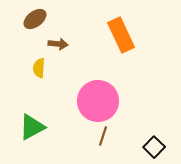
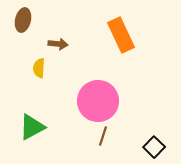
brown ellipse: moved 12 px left, 1 px down; rotated 40 degrees counterclockwise
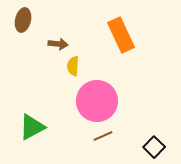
yellow semicircle: moved 34 px right, 2 px up
pink circle: moved 1 px left
brown line: rotated 48 degrees clockwise
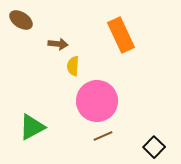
brown ellipse: moved 2 px left; rotated 70 degrees counterclockwise
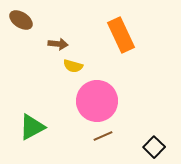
yellow semicircle: rotated 78 degrees counterclockwise
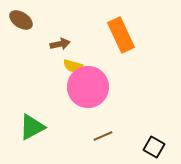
brown arrow: moved 2 px right; rotated 18 degrees counterclockwise
pink circle: moved 9 px left, 14 px up
black square: rotated 15 degrees counterclockwise
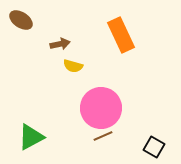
pink circle: moved 13 px right, 21 px down
green triangle: moved 1 px left, 10 px down
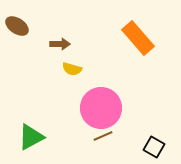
brown ellipse: moved 4 px left, 6 px down
orange rectangle: moved 17 px right, 3 px down; rotated 16 degrees counterclockwise
brown arrow: rotated 12 degrees clockwise
yellow semicircle: moved 1 px left, 3 px down
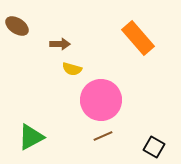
pink circle: moved 8 px up
